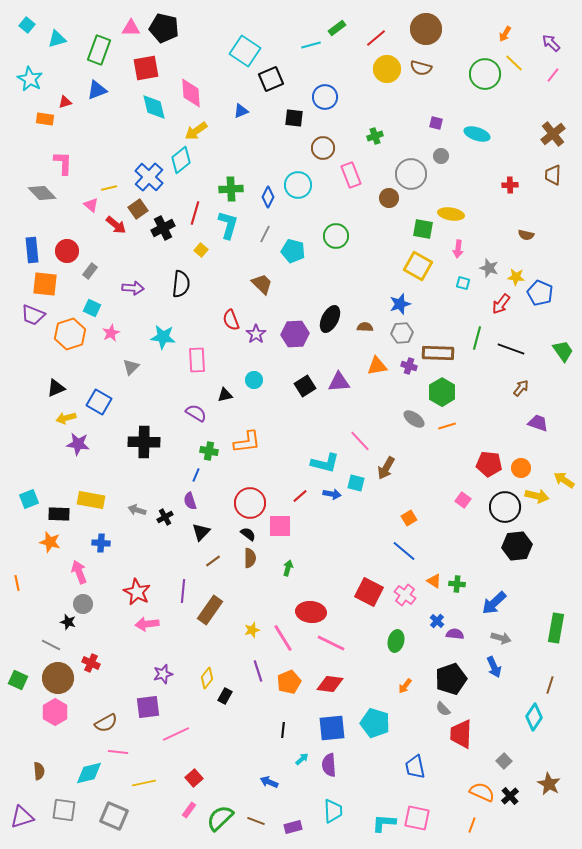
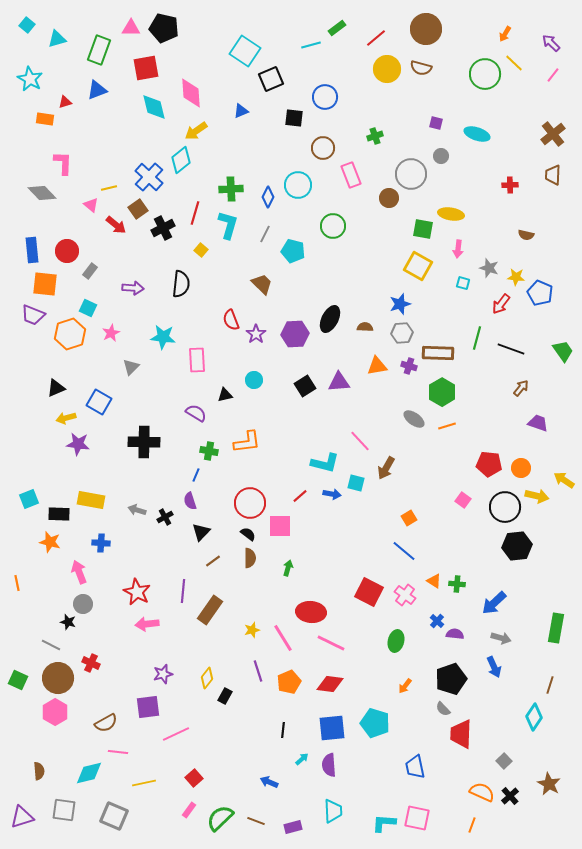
green circle at (336, 236): moved 3 px left, 10 px up
cyan square at (92, 308): moved 4 px left
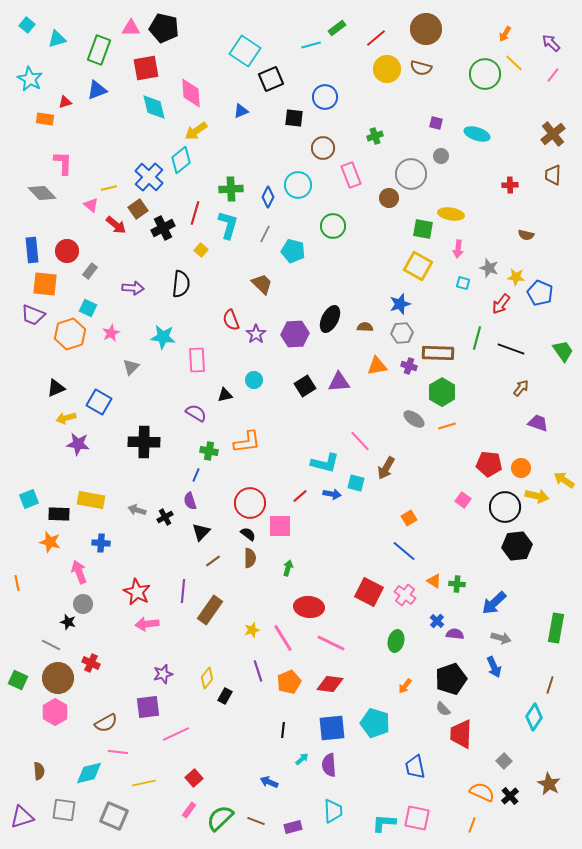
red ellipse at (311, 612): moved 2 px left, 5 px up
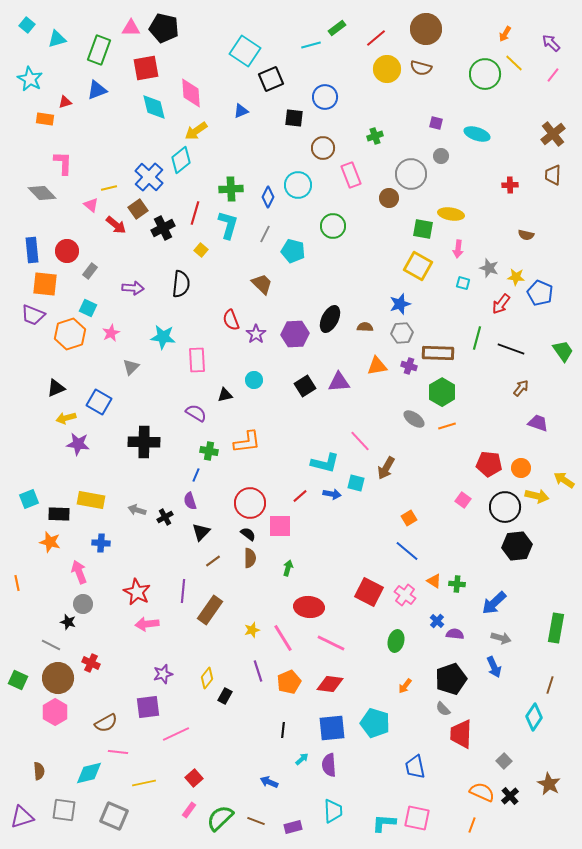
blue line at (404, 551): moved 3 px right
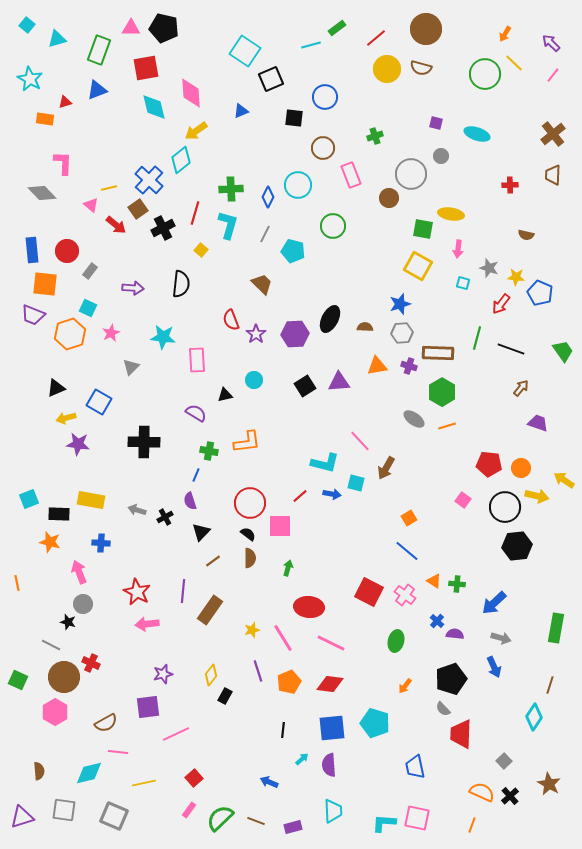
blue cross at (149, 177): moved 3 px down
brown circle at (58, 678): moved 6 px right, 1 px up
yellow diamond at (207, 678): moved 4 px right, 3 px up
